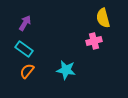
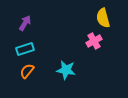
pink cross: rotated 14 degrees counterclockwise
cyan rectangle: moved 1 px right; rotated 54 degrees counterclockwise
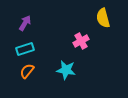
pink cross: moved 13 px left
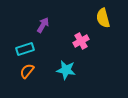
purple arrow: moved 18 px right, 2 px down
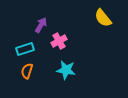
yellow semicircle: rotated 24 degrees counterclockwise
purple arrow: moved 2 px left
pink cross: moved 22 px left
orange semicircle: rotated 21 degrees counterclockwise
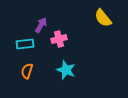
pink cross: moved 2 px up; rotated 14 degrees clockwise
cyan rectangle: moved 5 px up; rotated 12 degrees clockwise
cyan star: rotated 12 degrees clockwise
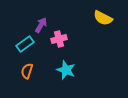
yellow semicircle: rotated 24 degrees counterclockwise
cyan rectangle: rotated 30 degrees counterclockwise
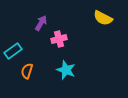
purple arrow: moved 2 px up
cyan rectangle: moved 12 px left, 7 px down
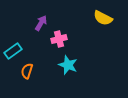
cyan star: moved 2 px right, 5 px up
